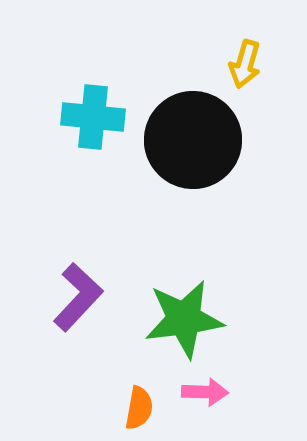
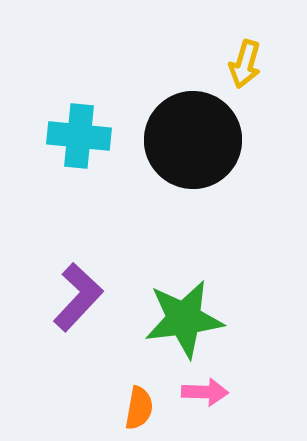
cyan cross: moved 14 px left, 19 px down
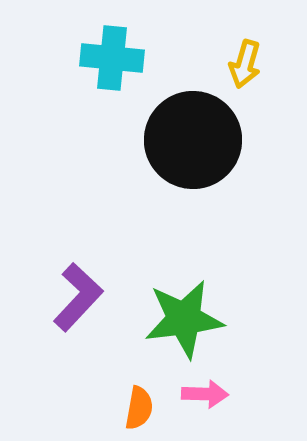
cyan cross: moved 33 px right, 78 px up
pink arrow: moved 2 px down
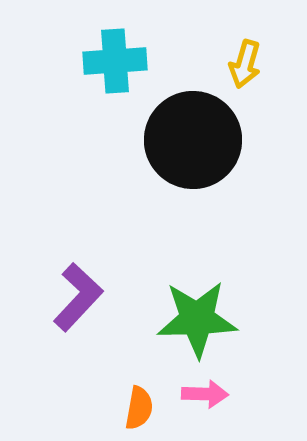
cyan cross: moved 3 px right, 3 px down; rotated 10 degrees counterclockwise
green star: moved 13 px right; rotated 6 degrees clockwise
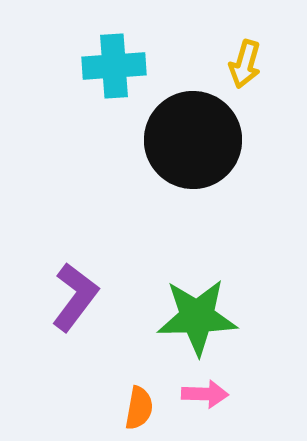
cyan cross: moved 1 px left, 5 px down
purple L-shape: moved 3 px left; rotated 6 degrees counterclockwise
green star: moved 2 px up
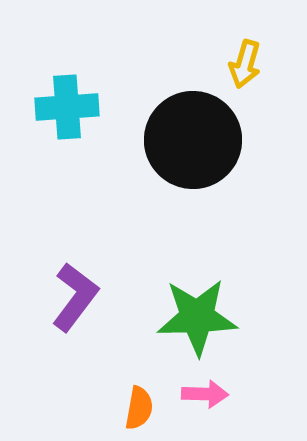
cyan cross: moved 47 px left, 41 px down
